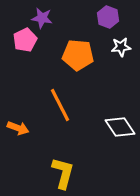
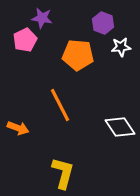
purple hexagon: moved 5 px left, 6 px down
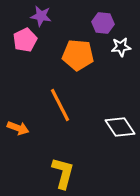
purple star: moved 1 px left, 2 px up
purple hexagon: rotated 15 degrees counterclockwise
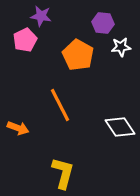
orange pentagon: rotated 24 degrees clockwise
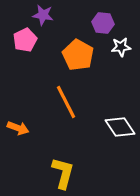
purple star: moved 2 px right, 1 px up
orange line: moved 6 px right, 3 px up
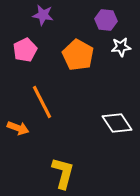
purple hexagon: moved 3 px right, 3 px up
pink pentagon: moved 10 px down
orange line: moved 24 px left
white diamond: moved 3 px left, 4 px up
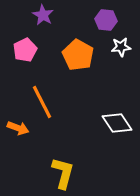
purple star: rotated 20 degrees clockwise
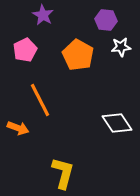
orange line: moved 2 px left, 2 px up
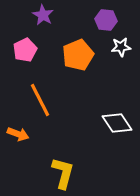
orange pentagon: rotated 20 degrees clockwise
orange arrow: moved 6 px down
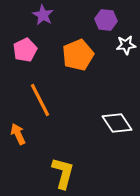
white star: moved 5 px right, 2 px up
orange arrow: rotated 135 degrees counterclockwise
